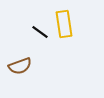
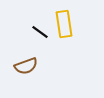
brown semicircle: moved 6 px right
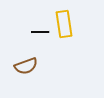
black line: rotated 36 degrees counterclockwise
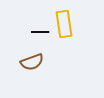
brown semicircle: moved 6 px right, 4 px up
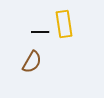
brown semicircle: rotated 40 degrees counterclockwise
